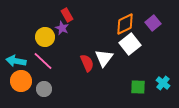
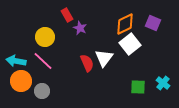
purple square: rotated 28 degrees counterclockwise
purple star: moved 18 px right
gray circle: moved 2 px left, 2 px down
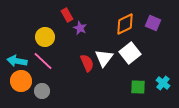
white square: moved 9 px down
cyan arrow: moved 1 px right
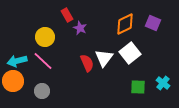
cyan arrow: rotated 24 degrees counterclockwise
orange circle: moved 8 px left
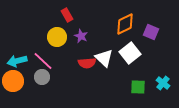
purple square: moved 2 px left, 9 px down
purple star: moved 1 px right, 8 px down
yellow circle: moved 12 px right
white triangle: rotated 24 degrees counterclockwise
red semicircle: rotated 108 degrees clockwise
gray circle: moved 14 px up
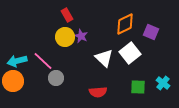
yellow circle: moved 8 px right
red semicircle: moved 11 px right, 29 px down
gray circle: moved 14 px right, 1 px down
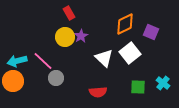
red rectangle: moved 2 px right, 2 px up
purple star: rotated 16 degrees clockwise
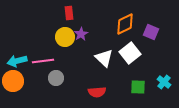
red rectangle: rotated 24 degrees clockwise
purple star: moved 2 px up
pink line: rotated 50 degrees counterclockwise
cyan cross: moved 1 px right, 1 px up
red semicircle: moved 1 px left
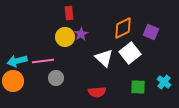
orange diamond: moved 2 px left, 4 px down
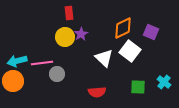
white square: moved 2 px up; rotated 15 degrees counterclockwise
pink line: moved 1 px left, 2 px down
gray circle: moved 1 px right, 4 px up
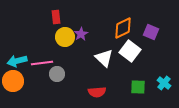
red rectangle: moved 13 px left, 4 px down
cyan cross: moved 1 px down
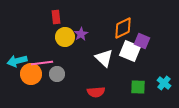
purple square: moved 9 px left, 9 px down
white square: rotated 15 degrees counterclockwise
orange circle: moved 18 px right, 7 px up
red semicircle: moved 1 px left
